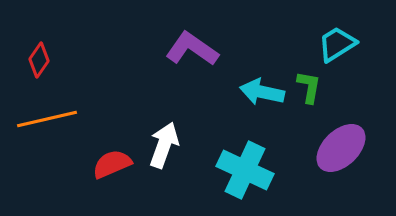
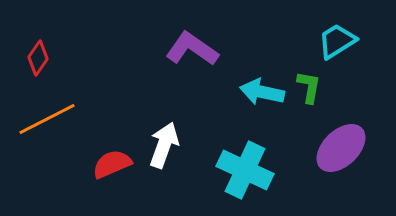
cyan trapezoid: moved 3 px up
red diamond: moved 1 px left, 2 px up
orange line: rotated 14 degrees counterclockwise
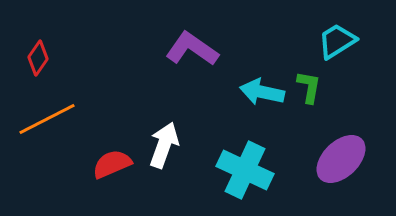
purple ellipse: moved 11 px down
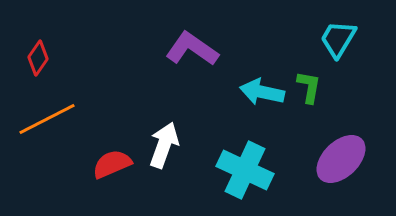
cyan trapezoid: moved 1 px right, 2 px up; rotated 27 degrees counterclockwise
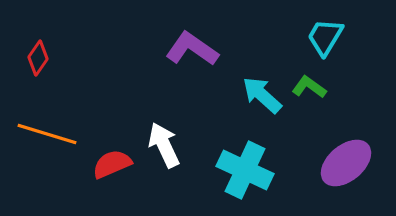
cyan trapezoid: moved 13 px left, 2 px up
green L-shape: rotated 64 degrees counterclockwise
cyan arrow: moved 3 px down; rotated 30 degrees clockwise
orange line: moved 15 px down; rotated 44 degrees clockwise
white arrow: rotated 45 degrees counterclockwise
purple ellipse: moved 5 px right, 4 px down; rotated 4 degrees clockwise
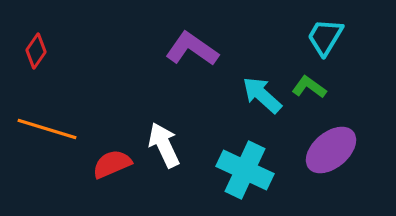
red diamond: moved 2 px left, 7 px up
orange line: moved 5 px up
purple ellipse: moved 15 px left, 13 px up
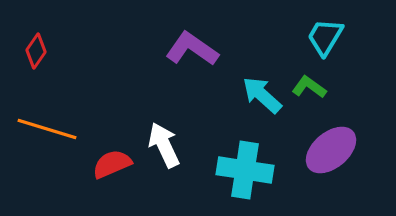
cyan cross: rotated 16 degrees counterclockwise
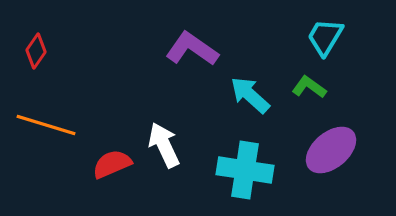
cyan arrow: moved 12 px left
orange line: moved 1 px left, 4 px up
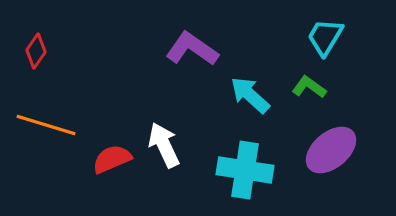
red semicircle: moved 5 px up
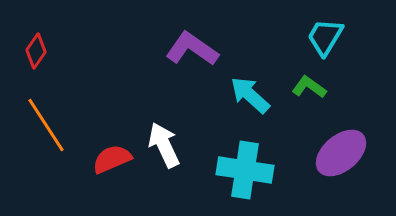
orange line: rotated 40 degrees clockwise
purple ellipse: moved 10 px right, 3 px down
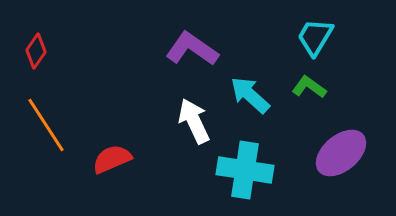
cyan trapezoid: moved 10 px left
white arrow: moved 30 px right, 24 px up
